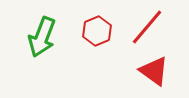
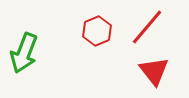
green arrow: moved 18 px left, 16 px down
red triangle: rotated 16 degrees clockwise
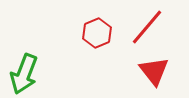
red hexagon: moved 2 px down
green arrow: moved 21 px down
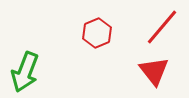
red line: moved 15 px right
green arrow: moved 1 px right, 2 px up
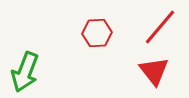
red line: moved 2 px left
red hexagon: rotated 20 degrees clockwise
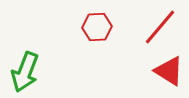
red hexagon: moved 6 px up
red triangle: moved 15 px right; rotated 20 degrees counterclockwise
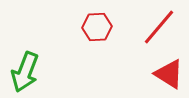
red line: moved 1 px left
red triangle: moved 3 px down
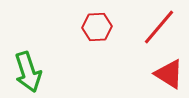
green arrow: moved 3 px right; rotated 39 degrees counterclockwise
